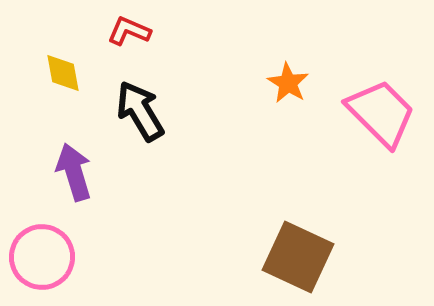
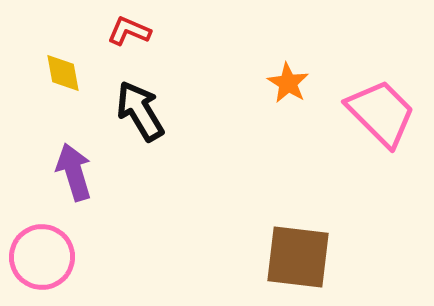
brown square: rotated 18 degrees counterclockwise
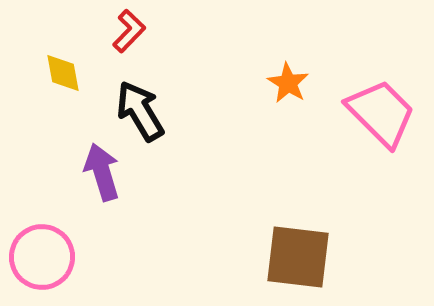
red L-shape: rotated 111 degrees clockwise
purple arrow: moved 28 px right
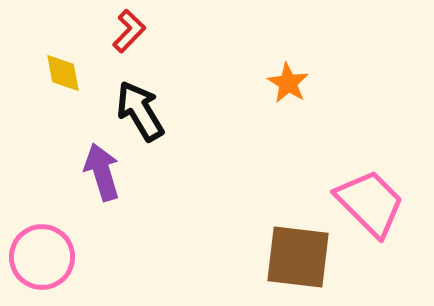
pink trapezoid: moved 11 px left, 90 px down
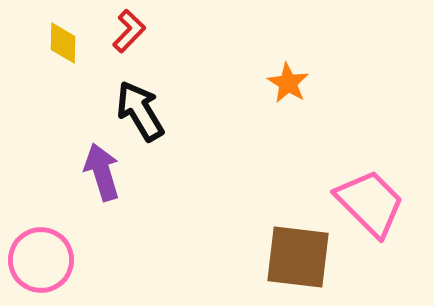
yellow diamond: moved 30 px up; rotated 12 degrees clockwise
pink circle: moved 1 px left, 3 px down
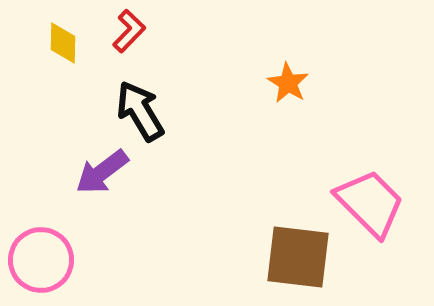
purple arrow: rotated 110 degrees counterclockwise
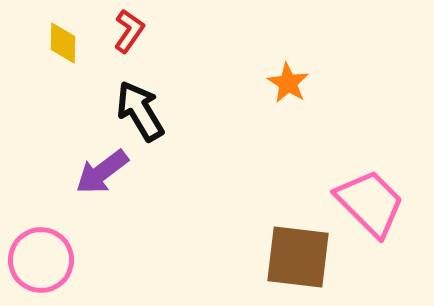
red L-shape: rotated 9 degrees counterclockwise
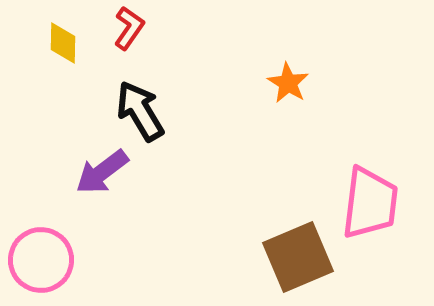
red L-shape: moved 3 px up
pink trapezoid: rotated 52 degrees clockwise
brown square: rotated 30 degrees counterclockwise
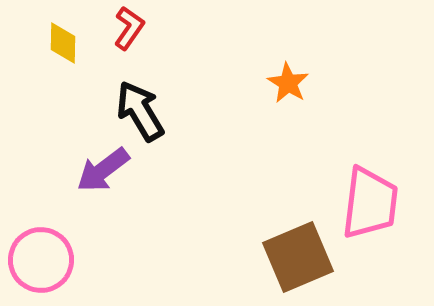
purple arrow: moved 1 px right, 2 px up
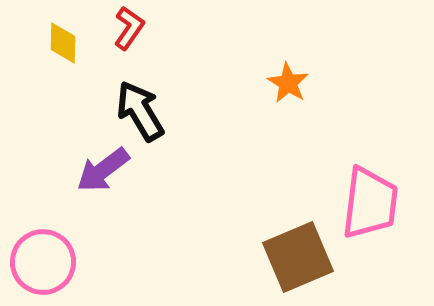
pink circle: moved 2 px right, 2 px down
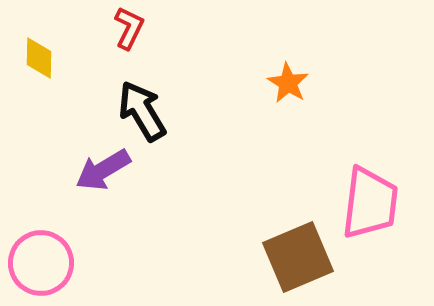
red L-shape: rotated 9 degrees counterclockwise
yellow diamond: moved 24 px left, 15 px down
black arrow: moved 2 px right
purple arrow: rotated 6 degrees clockwise
pink circle: moved 2 px left, 1 px down
